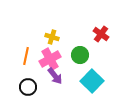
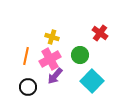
red cross: moved 1 px left, 1 px up
purple arrow: rotated 78 degrees clockwise
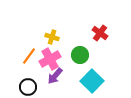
orange line: moved 3 px right; rotated 24 degrees clockwise
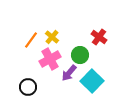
red cross: moved 1 px left, 4 px down
yellow cross: rotated 24 degrees clockwise
orange line: moved 2 px right, 16 px up
purple arrow: moved 14 px right, 3 px up
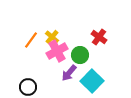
pink cross: moved 7 px right, 8 px up
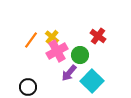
red cross: moved 1 px left, 1 px up
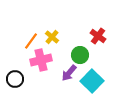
orange line: moved 1 px down
pink cross: moved 16 px left, 9 px down; rotated 15 degrees clockwise
black circle: moved 13 px left, 8 px up
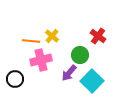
yellow cross: moved 1 px up
orange line: rotated 60 degrees clockwise
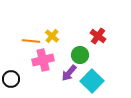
pink cross: moved 2 px right
black circle: moved 4 px left
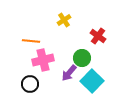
yellow cross: moved 12 px right, 16 px up; rotated 16 degrees clockwise
green circle: moved 2 px right, 3 px down
black circle: moved 19 px right, 5 px down
